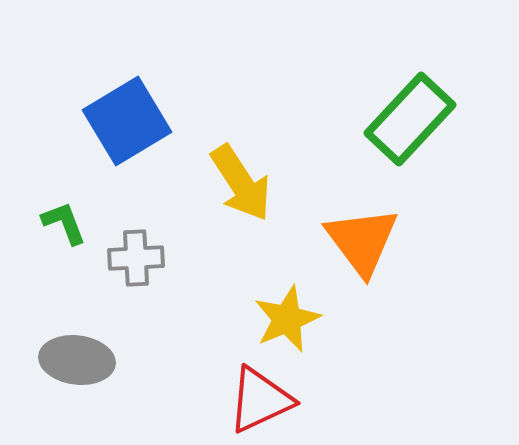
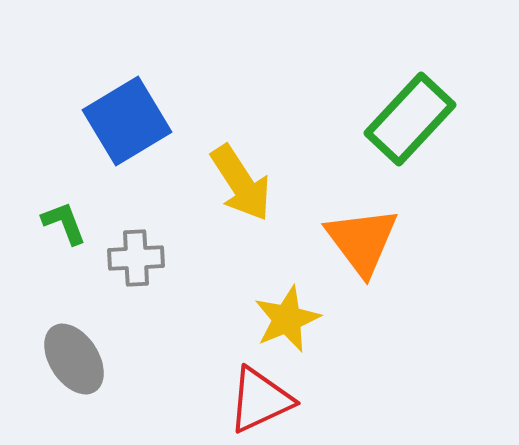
gray ellipse: moved 3 px left, 1 px up; rotated 50 degrees clockwise
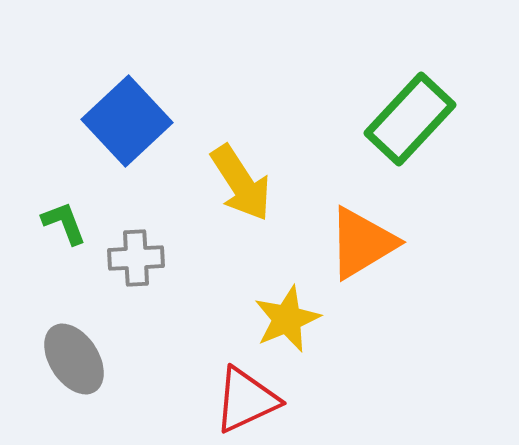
blue square: rotated 12 degrees counterclockwise
orange triangle: moved 2 px down; rotated 36 degrees clockwise
red triangle: moved 14 px left
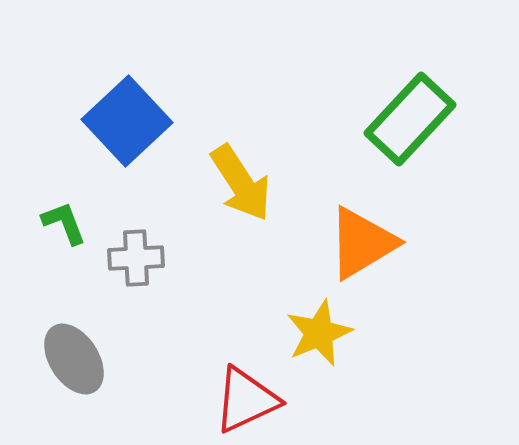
yellow star: moved 32 px right, 14 px down
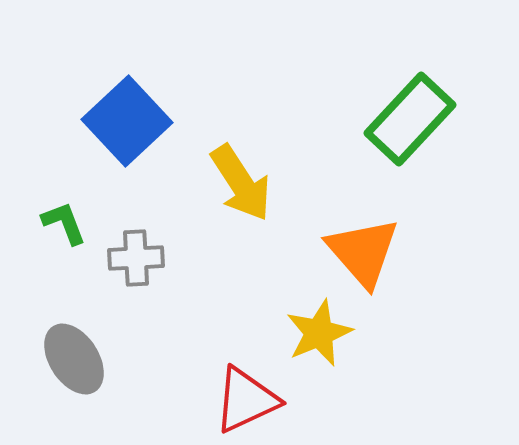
orange triangle: moved 1 px right, 9 px down; rotated 40 degrees counterclockwise
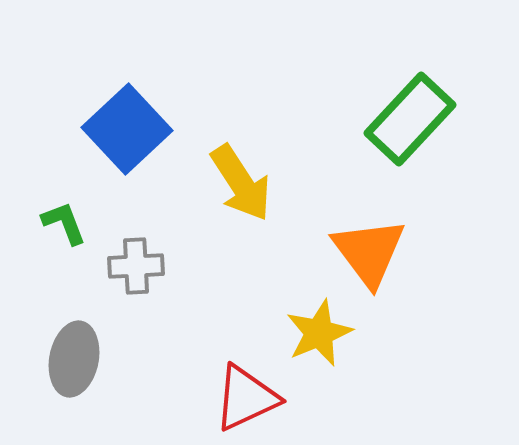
blue square: moved 8 px down
orange triangle: moved 6 px right; rotated 4 degrees clockwise
gray cross: moved 8 px down
gray ellipse: rotated 44 degrees clockwise
red triangle: moved 2 px up
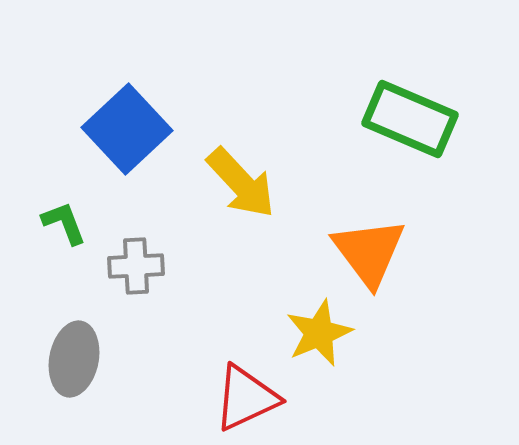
green rectangle: rotated 70 degrees clockwise
yellow arrow: rotated 10 degrees counterclockwise
